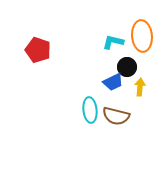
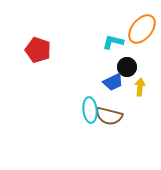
orange ellipse: moved 7 px up; rotated 44 degrees clockwise
brown semicircle: moved 7 px left
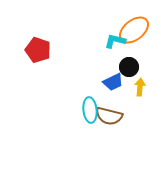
orange ellipse: moved 8 px left, 1 px down; rotated 12 degrees clockwise
cyan L-shape: moved 2 px right, 1 px up
black circle: moved 2 px right
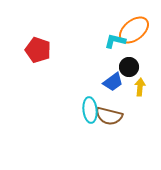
blue trapezoid: rotated 10 degrees counterclockwise
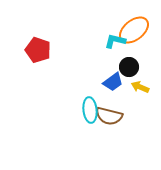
yellow arrow: rotated 72 degrees counterclockwise
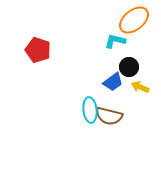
orange ellipse: moved 10 px up
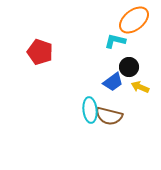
red pentagon: moved 2 px right, 2 px down
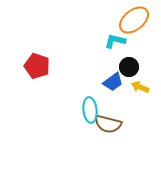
red pentagon: moved 3 px left, 14 px down
brown semicircle: moved 1 px left, 8 px down
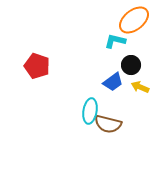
black circle: moved 2 px right, 2 px up
cyan ellipse: moved 1 px down; rotated 15 degrees clockwise
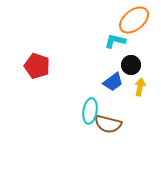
yellow arrow: rotated 78 degrees clockwise
